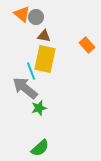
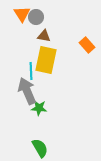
orange triangle: rotated 18 degrees clockwise
yellow rectangle: moved 1 px right, 1 px down
cyan line: rotated 18 degrees clockwise
gray arrow: moved 2 px right, 3 px down; rotated 28 degrees clockwise
green star: rotated 21 degrees clockwise
green semicircle: rotated 78 degrees counterclockwise
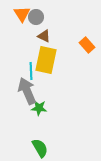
brown triangle: rotated 16 degrees clockwise
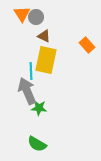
green semicircle: moved 3 px left, 4 px up; rotated 150 degrees clockwise
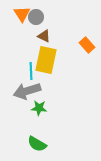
gray arrow: rotated 84 degrees counterclockwise
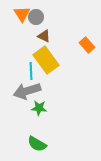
yellow rectangle: rotated 48 degrees counterclockwise
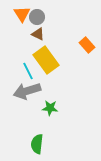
gray circle: moved 1 px right
brown triangle: moved 6 px left, 2 px up
cyan line: moved 3 px left; rotated 24 degrees counterclockwise
green star: moved 11 px right
green semicircle: rotated 66 degrees clockwise
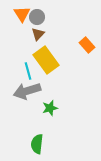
brown triangle: rotated 48 degrees clockwise
cyan line: rotated 12 degrees clockwise
green star: rotated 21 degrees counterclockwise
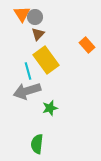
gray circle: moved 2 px left
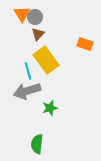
orange rectangle: moved 2 px left, 1 px up; rotated 28 degrees counterclockwise
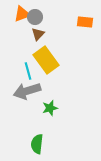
orange triangle: rotated 42 degrees clockwise
orange rectangle: moved 22 px up; rotated 14 degrees counterclockwise
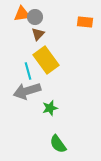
orange triangle: rotated 12 degrees clockwise
green semicircle: moved 21 px right; rotated 42 degrees counterclockwise
